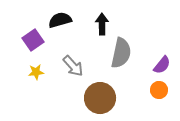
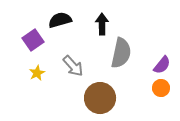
yellow star: moved 1 px right, 1 px down; rotated 21 degrees counterclockwise
orange circle: moved 2 px right, 2 px up
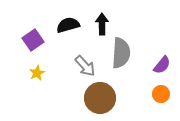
black semicircle: moved 8 px right, 5 px down
gray semicircle: rotated 8 degrees counterclockwise
gray arrow: moved 12 px right
orange circle: moved 6 px down
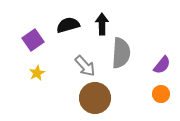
brown circle: moved 5 px left
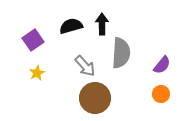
black semicircle: moved 3 px right, 1 px down
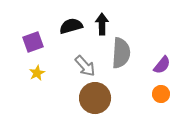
purple square: moved 2 px down; rotated 15 degrees clockwise
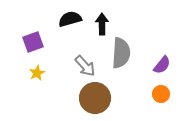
black semicircle: moved 1 px left, 7 px up
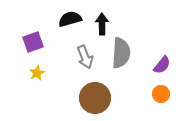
gray arrow: moved 9 px up; rotated 20 degrees clockwise
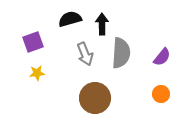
gray arrow: moved 3 px up
purple semicircle: moved 8 px up
yellow star: rotated 21 degrees clockwise
